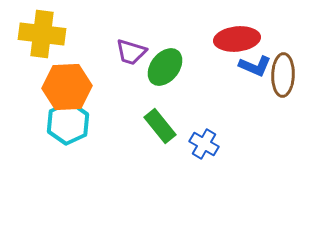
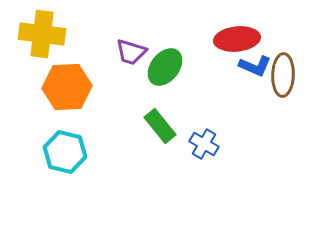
cyan hexagon: moved 3 px left, 29 px down; rotated 21 degrees counterclockwise
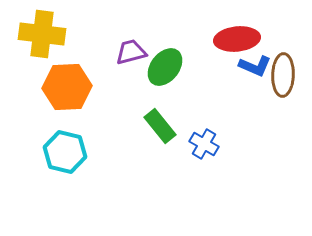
purple trapezoid: rotated 148 degrees clockwise
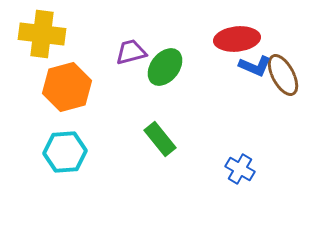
brown ellipse: rotated 30 degrees counterclockwise
orange hexagon: rotated 12 degrees counterclockwise
green rectangle: moved 13 px down
blue cross: moved 36 px right, 25 px down
cyan hexagon: rotated 18 degrees counterclockwise
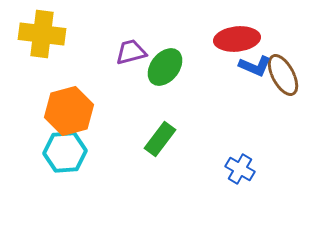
orange hexagon: moved 2 px right, 24 px down
green rectangle: rotated 76 degrees clockwise
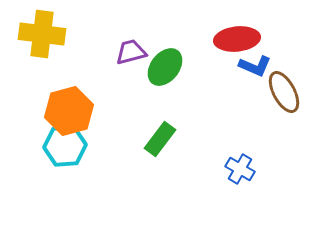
brown ellipse: moved 1 px right, 17 px down
cyan hexagon: moved 6 px up
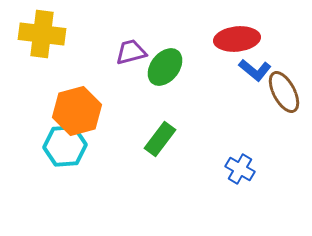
blue L-shape: moved 4 px down; rotated 16 degrees clockwise
orange hexagon: moved 8 px right
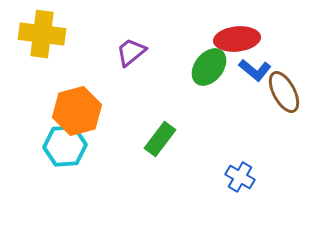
purple trapezoid: rotated 24 degrees counterclockwise
green ellipse: moved 44 px right
blue cross: moved 8 px down
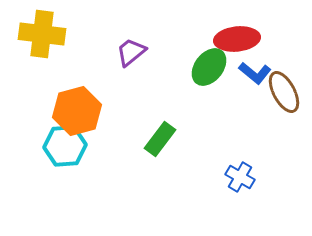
blue L-shape: moved 3 px down
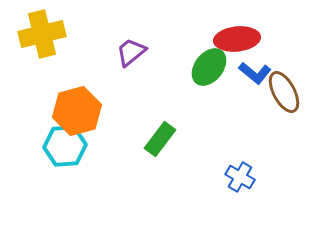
yellow cross: rotated 21 degrees counterclockwise
